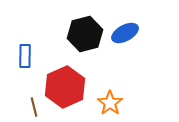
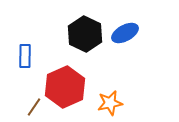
black hexagon: rotated 20 degrees counterclockwise
orange star: rotated 25 degrees clockwise
brown line: rotated 48 degrees clockwise
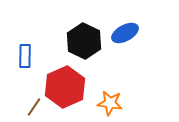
black hexagon: moved 1 px left, 7 px down
orange star: rotated 20 degrees clockwise
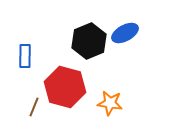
black hexagon: moved 5 px right; rotated 12 degrees clockwise
red hexagon: rotated 21 degrees counterclockwise
brown line: rotated 12 degrees counterclockwise
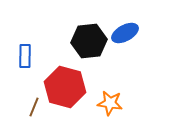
black hexagon: rotated 16 degrees clockwise
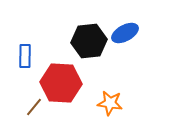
red hexagon: moved 4 px left, 4 px up; rotated 12 degrees counterclockwise
brown line: rotated 18 degrees clockwise
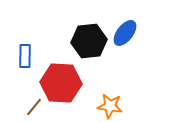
blue ellipse: rotated 24 degrees counterclockwise
orange star: moved 3 px down
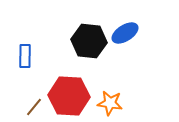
blue ellipse: rotated 20 degrees clockwise
black hexagon: rotated 12 degrees clockwise
red hexagon: moved 8 px right, 13 px down
orange star: moved 3 px up
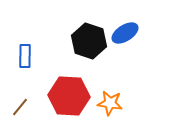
black hexagon: rotated 12 degrees clockwise
brown line: moved 14 px left
